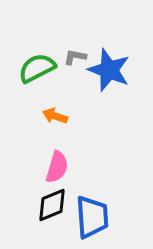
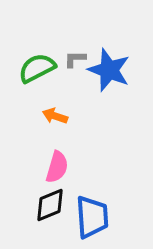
gray L-shape: moved 2 px down; rotated 10 degrees counterclockwise
black diamond: moved 2 px left
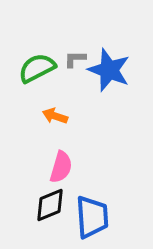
pink semicircle: moved 4 px right
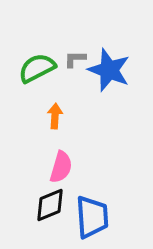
orange arrow: rotated 75 degrees clockwise
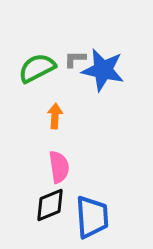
blue star: moved 6 px left; rotated 9 degrees counterclockwise
pink semicircle: moved 2 px left; rotated 24 degrees counterclockwise
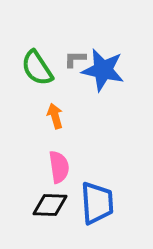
green semicircle: rotated 96 degrees counterclockwise
orange arrow: rotated 20 degrees counterclockwise
black diamond: rotated 24 degrees clockwise
blue trapezoid: moved 5 px right, 14 px up
